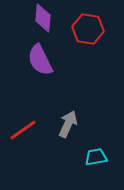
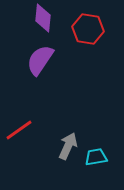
purple semicircle: rotated 60 degrees clockwise
gray arrow: moved 22 px down
red line: moved 4 px left
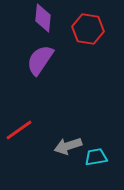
gray arrow: rotated 132 degrees counterclockwise
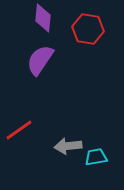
gray arrow: rotated 12 degrees clockwise
